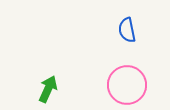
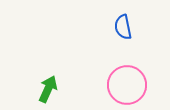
blue semicircle: moved 4 px left, 3 px up
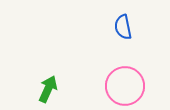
pink circle: moved 2 px left, 1 px down
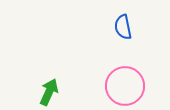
green arrow: moved 1 px right, 3 px down
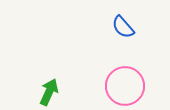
blue semicircle: rotated 30 degrees counterclockwise
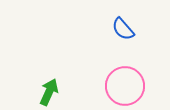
blue semicircle: moved 2 px down
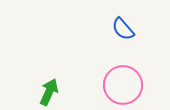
pink circle: moved 2 px left, 1 px up
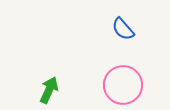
green arrow: moved 2 px up
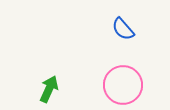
green arrow: moved 1 px up
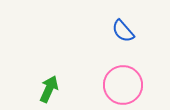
blue semicircle: moved 2 px down
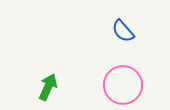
green arrow: moved 1 px left, 2 px up
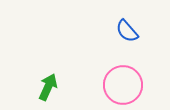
blue semicircle: moved 4 px right
